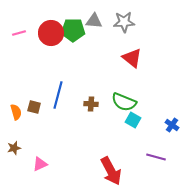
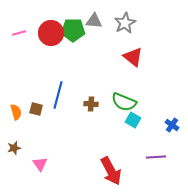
gray star: moved 1 px right, 1 px down; rotated 25 degrees counterclockwise
red triangle: moved 1 px right, 1 px up
brown square: moved 2 px right, 2 px down
purple line: rotated 18 degrees counterclockwise
pink triangle: rotated 42 degrees counterclockwise
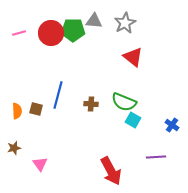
orange semicircle: moved 1 px right, 1 px up; rotated 14 degrees clockwise
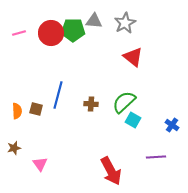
green semicircle: rotated 115 degrees clockwise
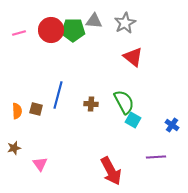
red circle: moved 3 px up
green semicircle: rotated 105 degrees clockwise
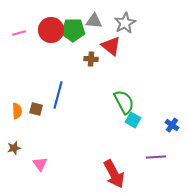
red triangle: moved 22 px left, 11 px up
brown cross: moved 45 px up
red arrow: moved 3 px right, 3 px down
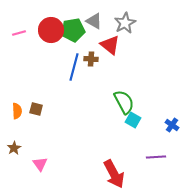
gray triangle: rotated 24 degrees clockwise
green pentagon: rotated 10 degrees counterclockwise
red triangle: moved 1 px left, 1 px up
blue line: moved 16 px right, 28 px up
brown star: rotated 16 degrees counterclockwise
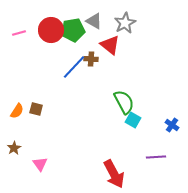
blue line: rotated 28 degrees clockwise
orange semicircle: rotated 35 degrees clockwise
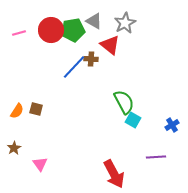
blue cross: rotated 24 degrees clockwise
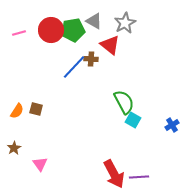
purple line: moved 17 px left, 20 px down
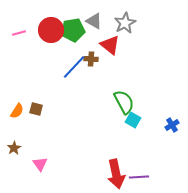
red arrow: moved 2 px right; rotated 16 degrees clockwise
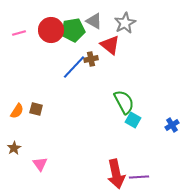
brown cross: rotated 16 degrees counterclockwise
